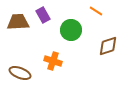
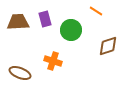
purple rectangle: moved 2 px right, 4 px down; rotated 14 degrees clockwise
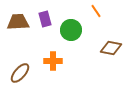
orange line: rotated 24 degrees clockwise
brown diamond: moved 3 px right, 2 px down; rotated 30 degrees clockwise
orange cross: rotated 18 degrees counterclockwise
brown ellipse: rotated 70 degrees counterclockwise
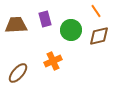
brown trapezoid: moved 2 px left, 3 px down
brown diamond: moved 12 px left, 12 px up; rotated 25 degrees counterclockwise
orange cross: rotated 24 degrees counterclockwise
brown ellipse: moved 2 px left
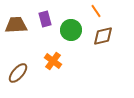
brown diamond: moved 4 px right
orange cross: rotated 30 degrees counterclockwise
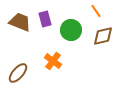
brown trapezoid: moved 4 px right, 3 px up; rotated 25 degrees clockwise
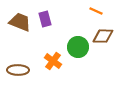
orange line: rotated 32 degrees counterclockwise
green circle: moved 7 px right, 17 px down
brown diamond: rotated 15 degrees clockwise
brown ellipse: moved 3 px up; rotated 50 degrees clockwise
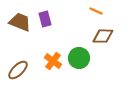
green circle: moved 1 px right, 11 px down
brown ellipse: rotated 45 degrees counterclockwise
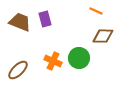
orange cross: rotated 12 degrees counterclockwise
